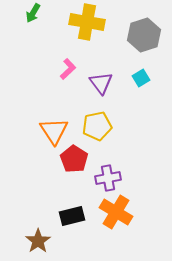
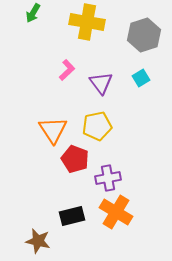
pink L-shape: moved 1 px left, 1 px down
orange triangle: moved 1 px left, 1 px up
red pentagon: moved 1 px right; rotated 12 degrees counterclockwise
brown star: rotated 25 degrees counterclockwise
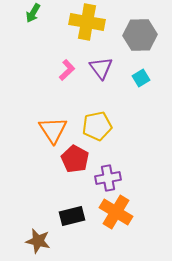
gray hexagon: moved 4 px left; rotated 16 degrees clockwise
purple triangle: moved 15 px up
red pentagon: rotated 8 degrees clockwise
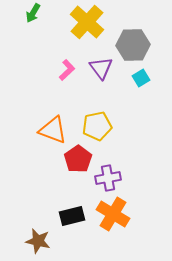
yellow cross: rotated 32 degrees clockwise
gray hexagon: moved 7 px left, 10 px down
orange triangle: rotated 36 degrees counterclockwise
red pentagon: moved 3 px right; rotated 8 degrees clockwise
orange cross: moved 3 px left, 2 px down
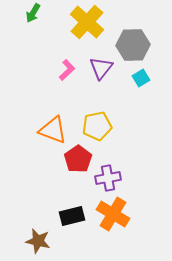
purple triangle: rotated 15 degrees clockwise
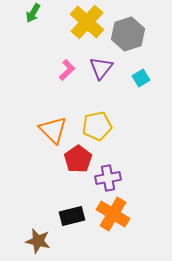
gray hexagon: moved 5 px left, 11 px up; rotated 16 degrees counterclockwise
orange triangle: rotated 24 degrees clockwise
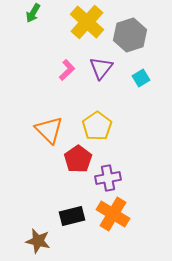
gray hexagon: moved 2 px right, 1 px down
yellow pentagon: rotated 24 degrees counterclockwise
orange triangle: moved 4 px left
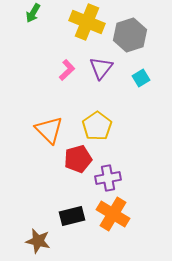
yellow cross: rotated 20 degrees counterclockwise
red pentagon: rotated 20 degrees clockwise
